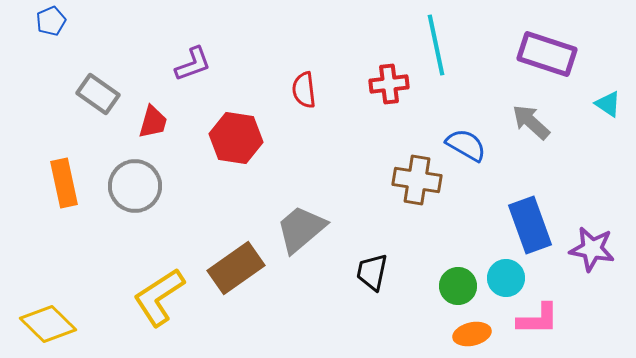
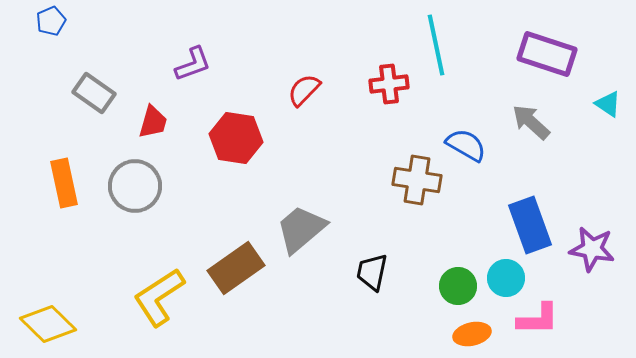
red semicircle: rotated 51 degrees clockwise
gray rectangle: moved 4 px left, 1 px up
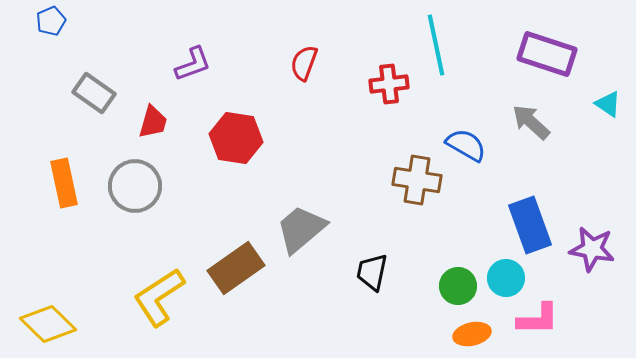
red semicircle: moved 27 px up; rotated 24 degrees counterclockwise
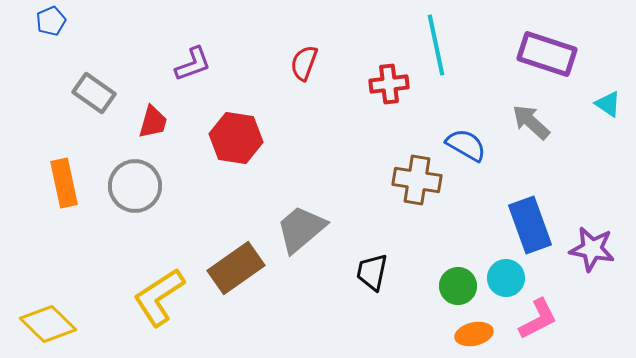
pink L-shape: rotated 27 degrees counterclockwise
orange ellipse: moved 2 px right
